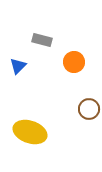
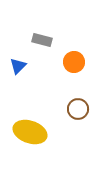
brown circle: moved 11 px left
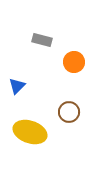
blue triangle: moved 1 px left, 20 px down
brown circle: moved 9 px left, 3 px down
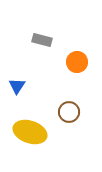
orange circle: moved 3 px right
blue triangle: rotated 12 degrees counterclockwise
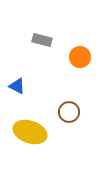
orange circle: moved 3 px right, 5 px up
blue triangle: rotated 36 degrees counterclockwise
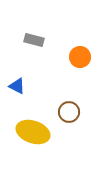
gray rectangle: moved 8 px left
yellow ellipse: moved 3 px right
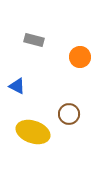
brown circle: moved 2 px down
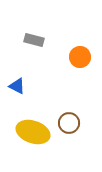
brown circle: moved 9 px down
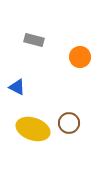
blue triangle: moved 1 px down
yellow ellipse: moved 3 px up
